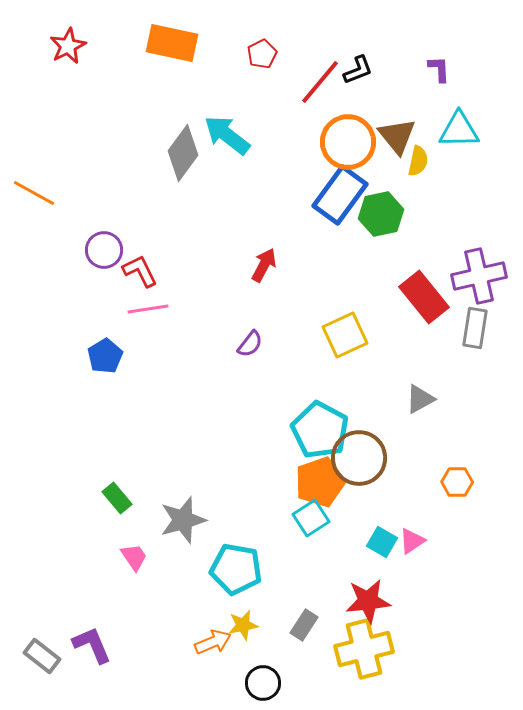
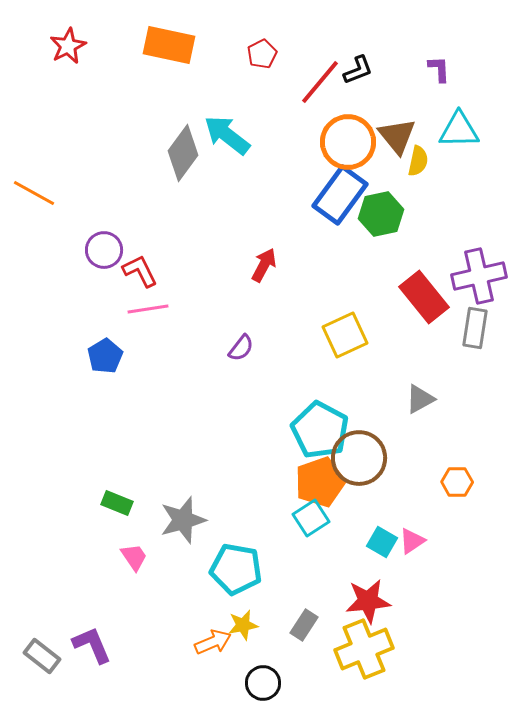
orange rectangle at (172, 43): moved 3 px left, 2 px down
purple semicircle at (250, 344): moved 9 px left, 4 px down
green rectangle at (117, 498): moved 5 px down; rotated 28 degrees counterclockwise
yellow cross at (364, 649): rotated 8 degrees counterclockwise
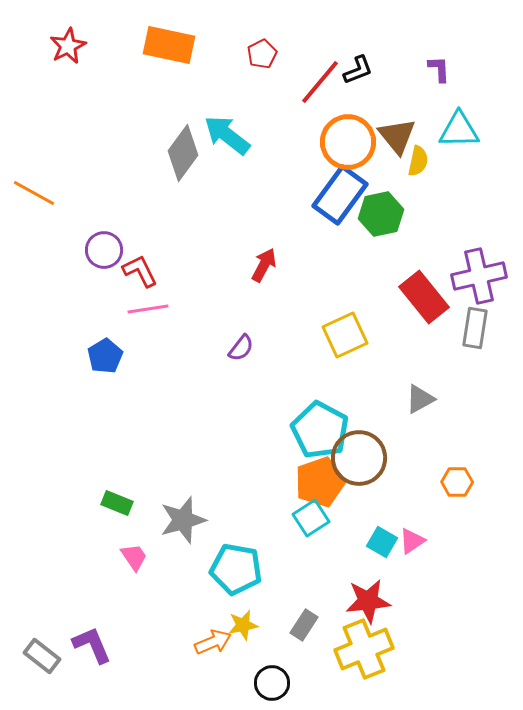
black circle at (263, 683): moved 9 px right
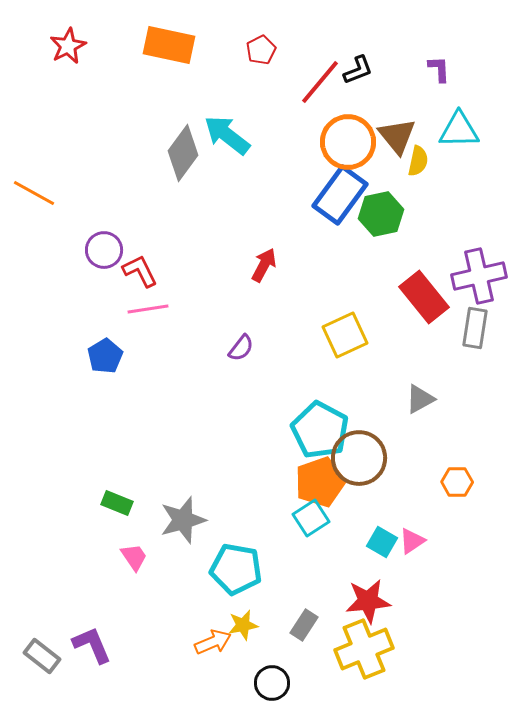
red pentagon at (262, 54): moved 1 px left, 4 px up
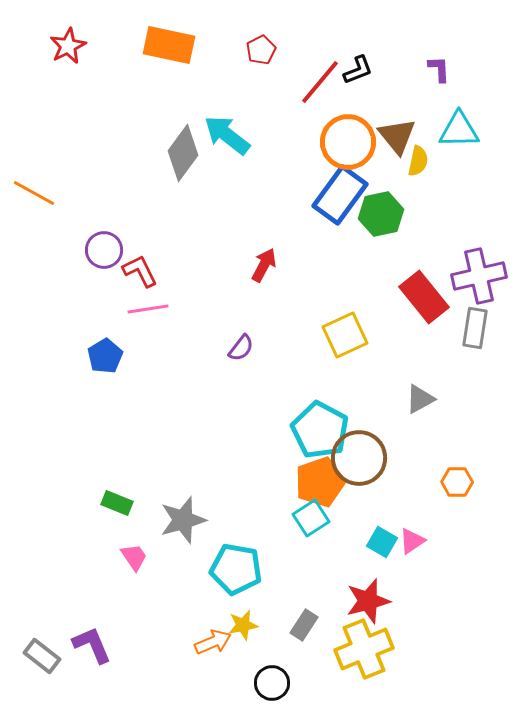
red star at (368, 601): rotated 9 degrees counterclockwise
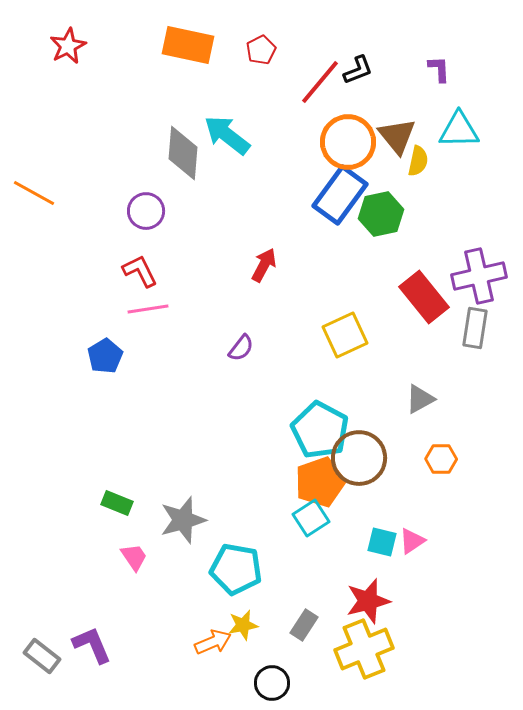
orange rectangle at (169, 45): moved 19 px right
gray diamond at (183, 153): rotated 32 degrees counterclockwise
purple circle at (104, 250): moved 42 px right, 39 px up
orange hexagon at (457, 482): moved 16 px left, 23 px up
cyan square at (382, 542): rotated 16 degrees counterclockwise
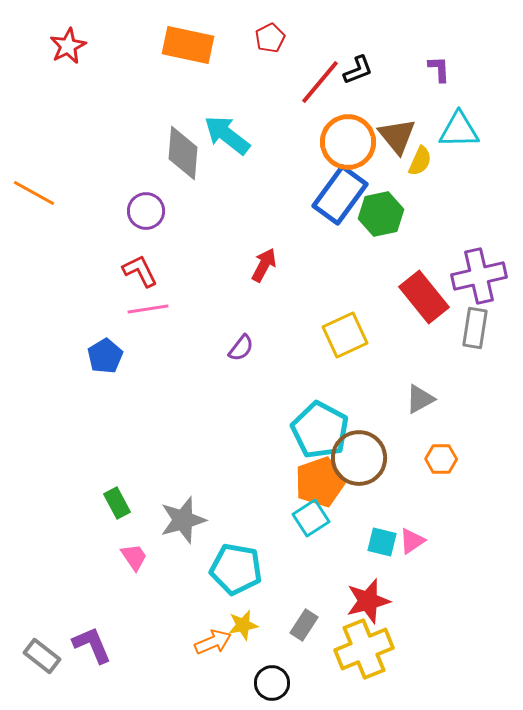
red pentagon at (261, 50): moved 9 px right, 12 px up
yellow semicircle at (418, 161): moved 2 px right; rotated 12 degrees clockwise
green rectangle at (117, 503): rotated 40 degrees clockwise
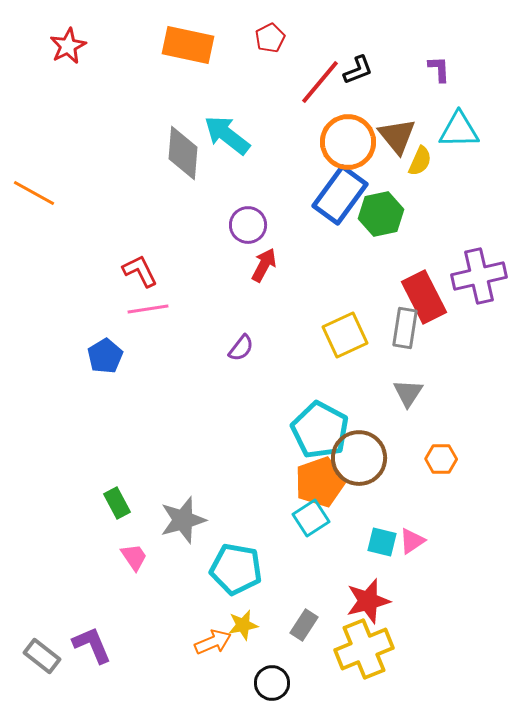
purple circle at (146, 211): moved 102 px right, 14 px down
red rectangle at (424, 297): rotated 12 degrees clockwise
gray rectangle at (475, 328): moved 70 px left
gray triangle at (420, 399): moved 12 px left, 6 px up; rotated 28 degrees counterclockwise
